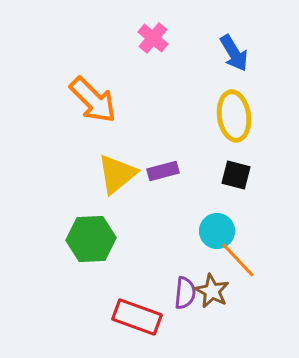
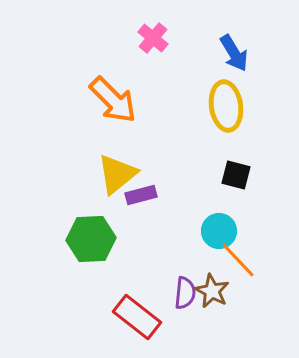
orange arrow: moved 20 px right
yellow ellipse: moved 8 px left, 10 px up
purple rectangle: moved 22 px left, 24 px down
cyan circle: moved 2 px right
red rectangle: rotated 18 degrees clockwise
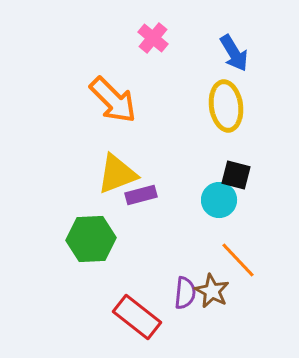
yellow triangle: rotated 18 degrees clockwise
cyan circle: moved 31 px up
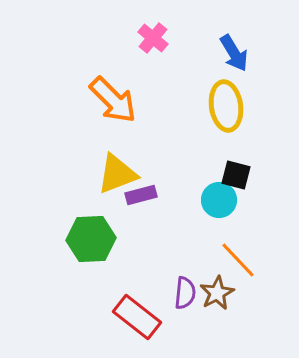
brown star: moved 5 px right, 2 px down; rotated 16 degrees clockwise
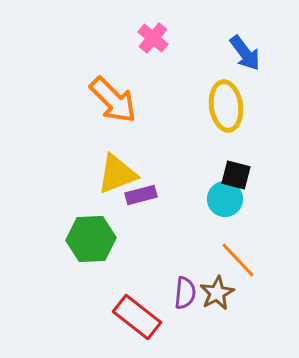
blue arrow: moved 11 px right; rotated 6 degrees counterclockwise
cyan circle: moved 6 px right, 1 px up
